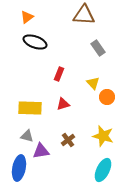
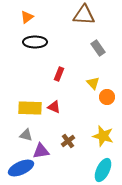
black ellipse: rotated 20 degrees counterclockwise
red triangle: moved 9 px left, 3 px down; rotated 40 degrees clockwise
gray triangle: moved 1 px left, 1 px up
brown cross: moved 1 px down
blue ellipse: moved 2 px right; rotated 55 degrees clockwise
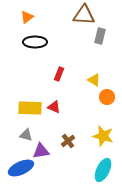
gray rectangle: moved 2 px right, 12 px up; rotated 49 degrees clockwise
yellow triangle: moved 1 px right, 3 px up; rotated 16 degrees counterclockwise
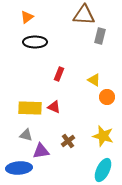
blue ellipse: moved 2 px left; rotated 20 degrees clockwise
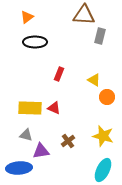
red triangle: moved 1 px down
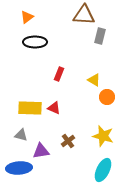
gray triangle: moved 5 px left
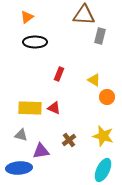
brown cross: moved 1 px right, 1 px up
